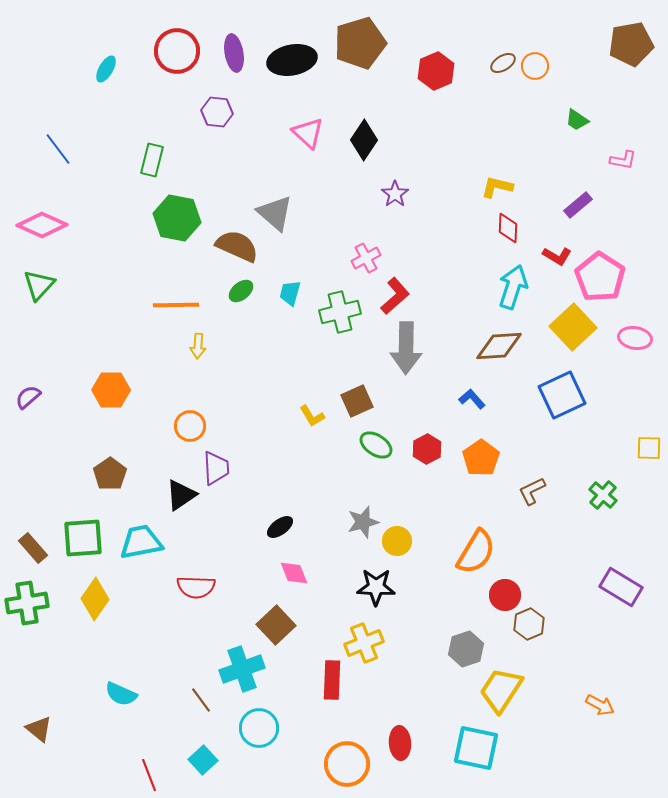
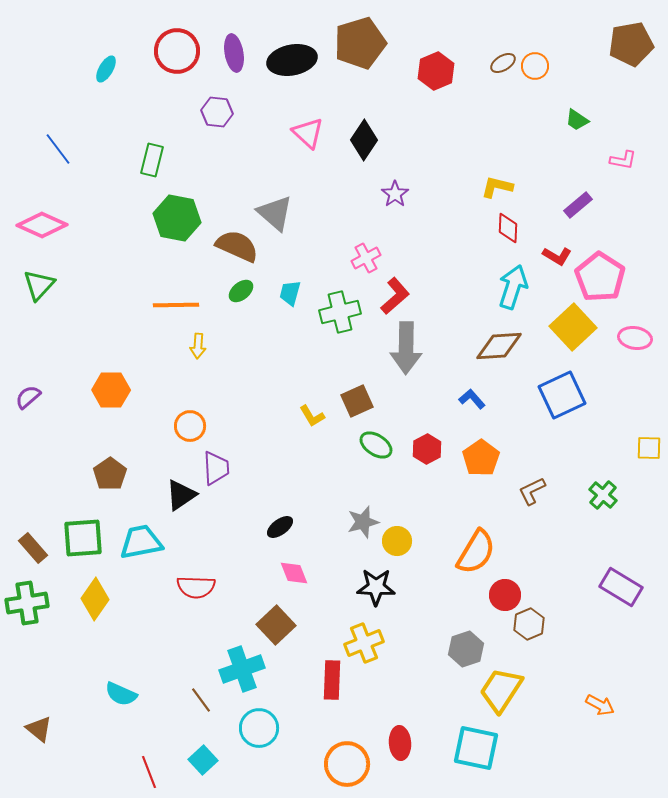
red line at (149, 775): moved 3 px up
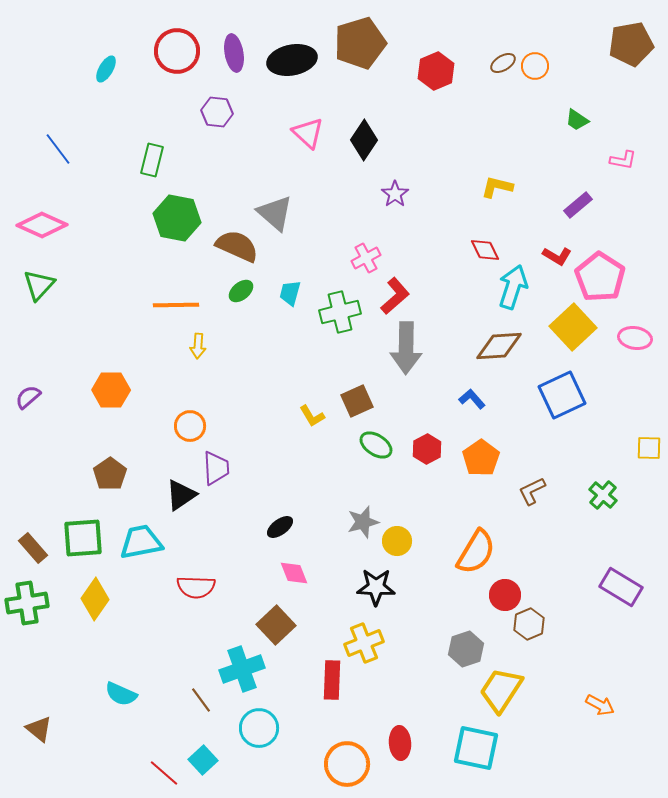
red diamond at (508, 228): moved 23 px left, 22 px down; rotated 28 degrees counterclockwise
red line at (149, 772): moved 15 px right, 1 px down; rotated 28 degrees counterclockwise
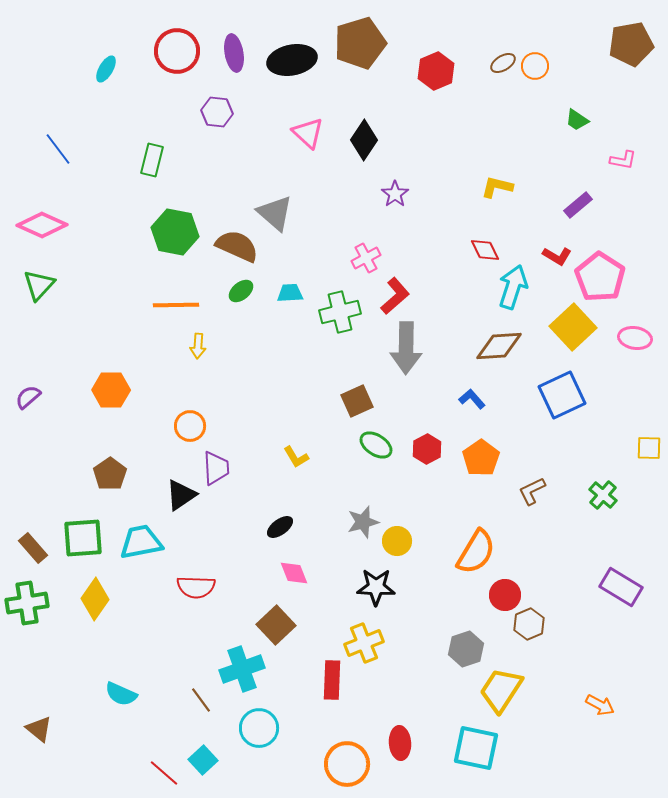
green hexagon at (177, 218): moved 2 px left, 14 px down
cyan trapezoid at (290, 293): rotated 72 degrees clockwise
yellow L-shape at (312, 416): moved 16 px left, 41 px down
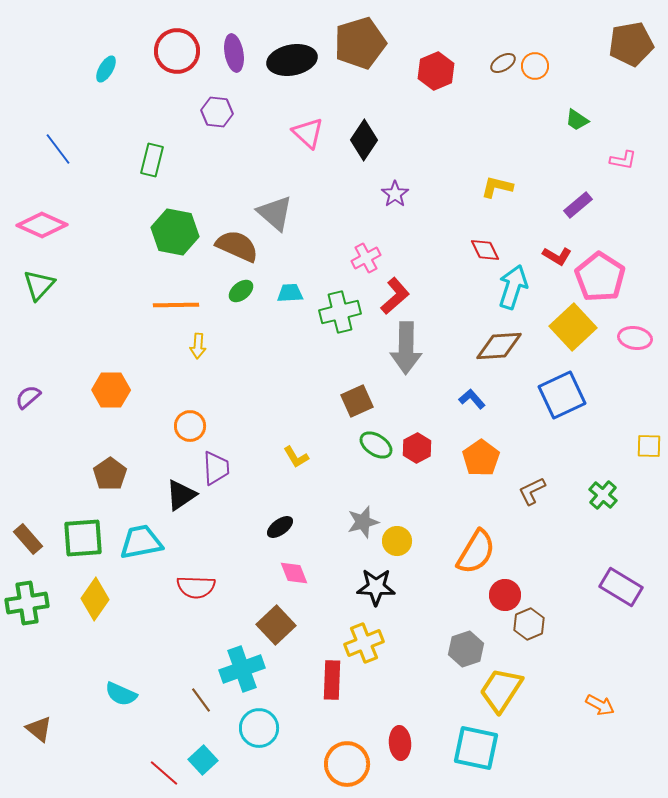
yellow square at (649, 448): moved 2 px up
red hexagon at (427, 449): moved 10 px left, 1 px up
brown rectangle at (33, 548): moved 5 px left, 9 px up
